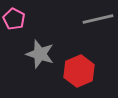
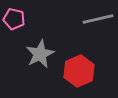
pink pentagon: rotated 15 degrees counterclockwise
gray star: rotated 28 degrees clockwise
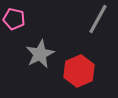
gray line: rotated 48 degrees counterclockwise
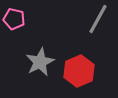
gray star: moved 8 px down
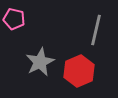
gray line: moved 2 px left, 11 px down; rotated 16 degrees counterclockwise
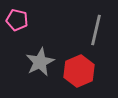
pink pentagon: moved 3 px right, 1 px down
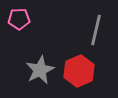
pink pentagon: moved 2 px right, 1 px up; rotated 15 degrees counterclockwise
gray star: moved 8 px down
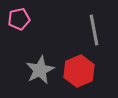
pink pentagon: rotated 10 degrees counterclockwise
gray line: moved 2 px left; rotated 24 degrees counterclockwise
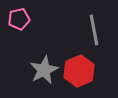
gray star: moved 4 px right
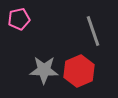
gray line: moved 1 px left, 1 px down; rotated 8 degrees counterclockwise
gray star: rotated 28 degrees clockwise
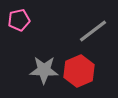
pink pentagon: moved 1 px down
gray line: rotated 72 degrees clockwise
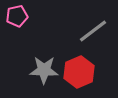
pink pentagon: moved 2 px left, 4 px up
red hexagon: moved 1 px down
